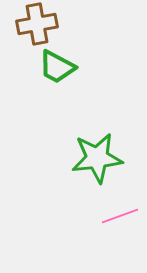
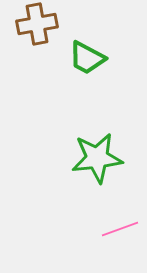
green trapezoid: moved 30 px right, 9 px up
pink line: moved 13 px down
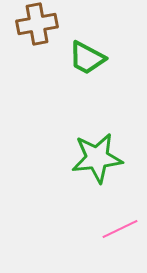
pink line: rotated 6 degrees counterclockwise
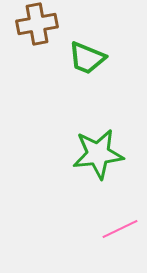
green trapezoid: rotated 6 degrees counterclockwise
green star: moved 1 px right, 4 px up
